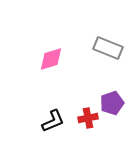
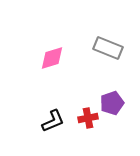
pink diamond: moved 1 px right, 1 px up
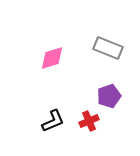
purple pentagon: moved 3 px left, 7 px up
red cross: moved 1 px right, 3 px down; rotated 12 degrees counterclockwise
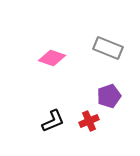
pink diamond: rotated 36 degrees clockwise
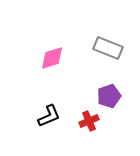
pink diamond: rotated 36 degrees counterclockwise
black L-shape: moved 4 px left, 5 px up
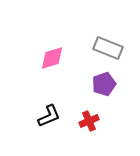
purple pentagon: moved 5 px left, 12 px up
